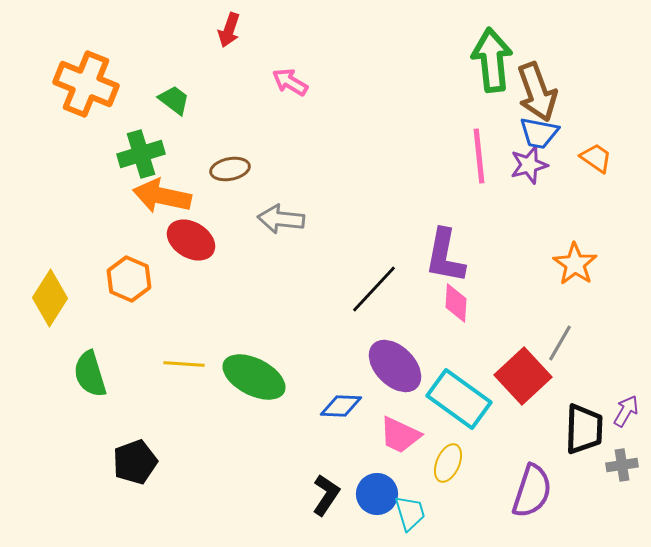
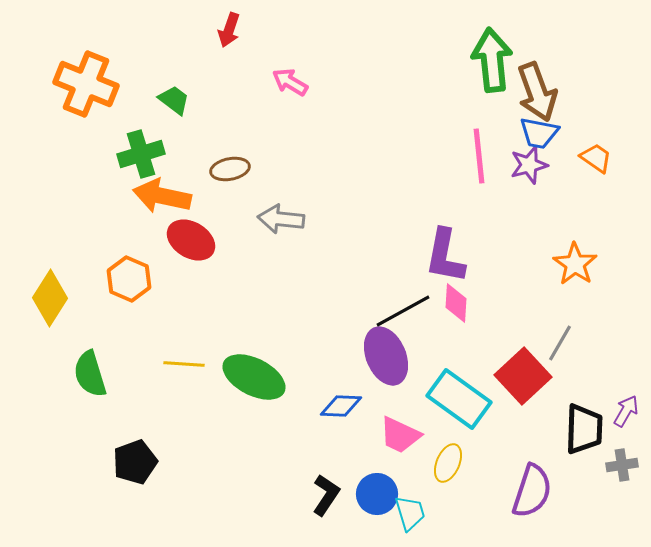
black line: moved 29 px right, 22 px down; rotated 18 degrees clockwise
purple ellipse: moved 9 px left, 10 px up; rotated 22 degrees clockwise
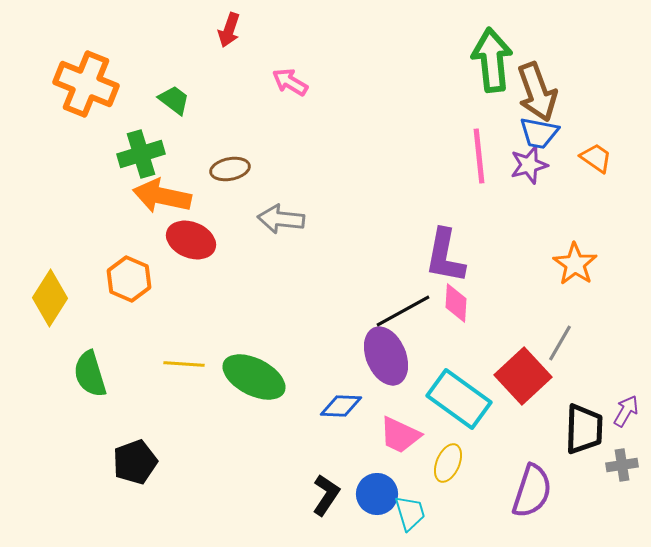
red ellipse: rotated 9 degrees counterclockwise
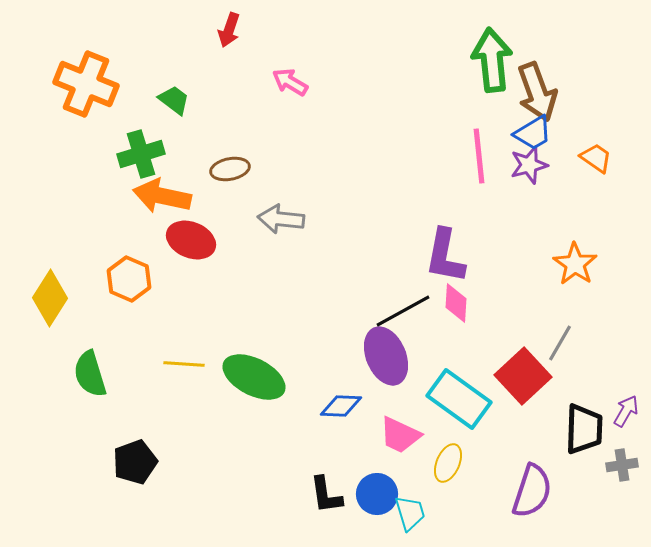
blue trapezoid: moved 6 px left; rotated 42 degrees counterclockwise
black L-shape: rotated 138 degrees clockwise
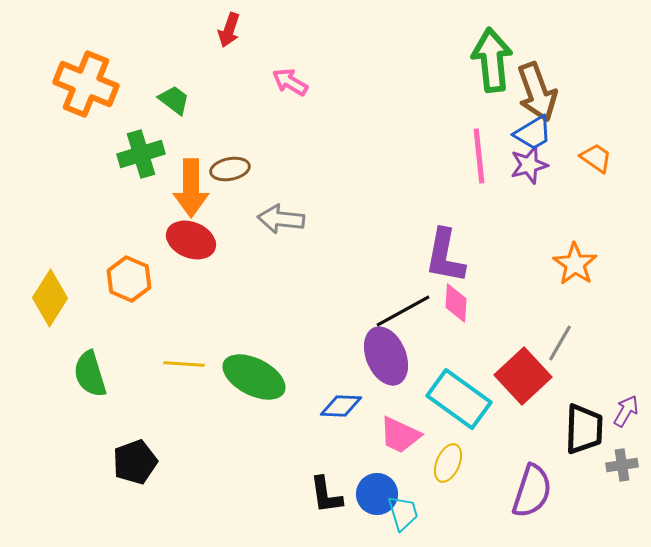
orange arrow: moved 29 px right, 8 px up; rotated 102 degrees counterclockwise
cyan trapezoid: moved 7 px left
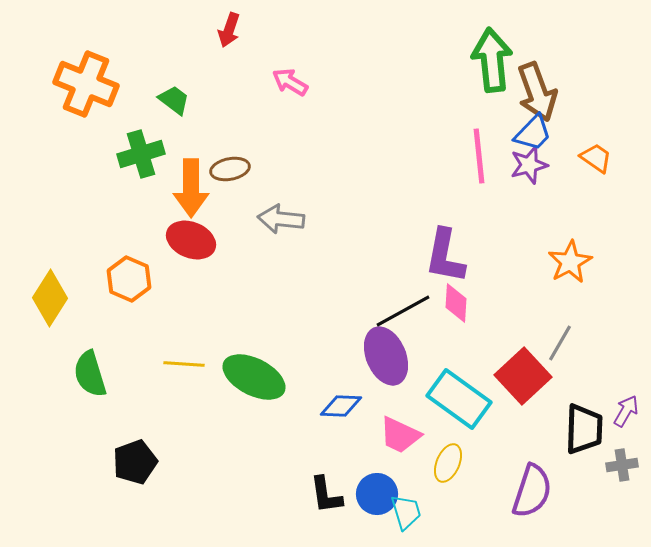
blue trapezoid: rotated 15 degrees counterclockwise
orange star: moved 5 px left, 2 px up; rotated 9 degrees clockwise
cyan trapezoid: moved 3 px right, 1 px up
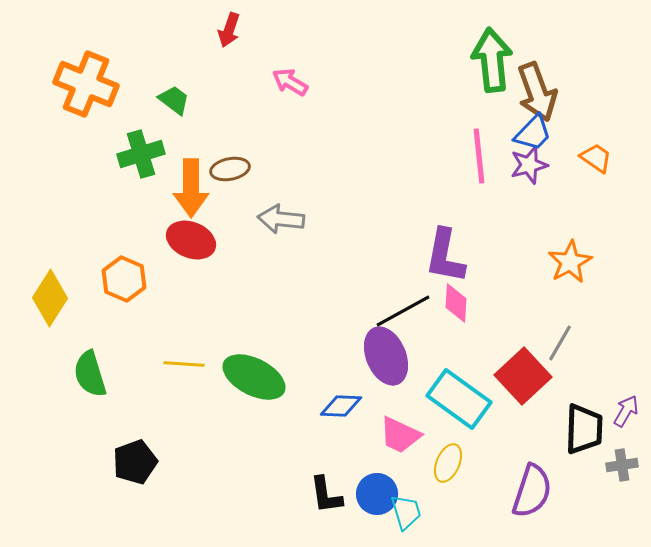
orange hexagon: moved 5 px left
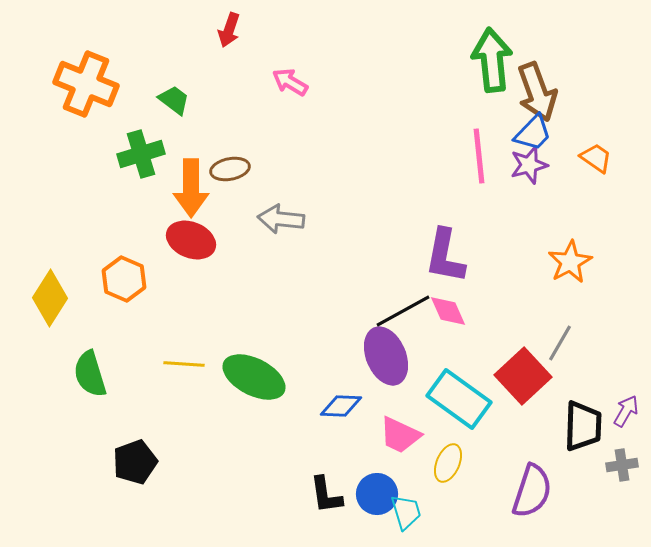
pink diamond: moved 8 px left, 8 px down; rotated 27 degrees counterclockwise
black trapezoid: moved 1 px left, 3 px up
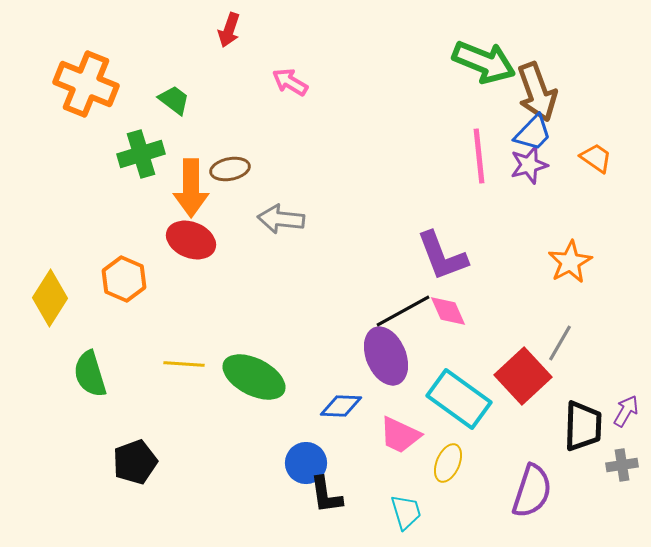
green arrow: moved 8 px left, 2 px down; rotated 118 degrees clockwise
purple L-shape: moved 3 px left; rotated 32 degrees counterclockwise
blue circle: moved 71 px left, 31 px up
